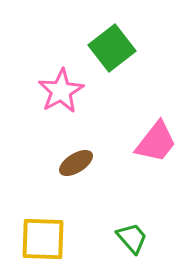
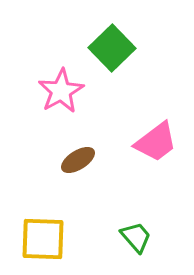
green square: rotated 6 degrees counterclockwise
pink trapezoid: rotated 15 degrees clockwise
brown ellipse: moved 2 px right, 3 px up
green trapezoid: moved 4 px right, 1 px up
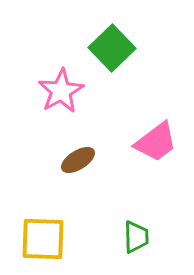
green trapezoid: rotated 40 degrees clockwise
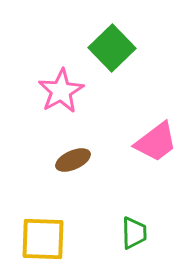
brown ellipse: moved 5 px left; rotated 8 degrees clockwise
green trapezoid: moved 2 px left, 4 px up
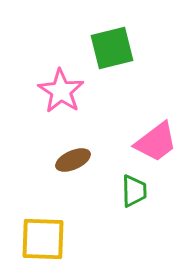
green square: rotated 30 degrees clockwise
pink star: rotated 9 degrees counterclockwise
green trapezoid: moved 42 px up
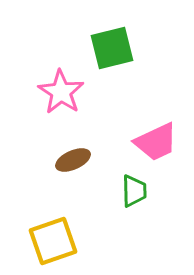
pink star: moved 1 px down
pink trapezoid: rotated 12 degrees clockwise
yellow square: moved 10 px right, 2 px down; rotated 21 degrees counterclockwise
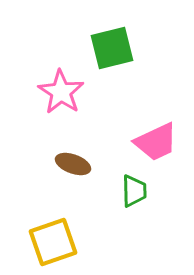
brown ellipse: moved 4 px down; rotated 44 degrees clockwise
yellow square: moved 1 px down
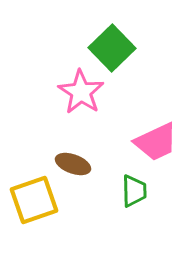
green square: rotated 30 degrees counterclockwise
pink star: moved 20 px right
yellow square: moved 19 px left, 42 px up
